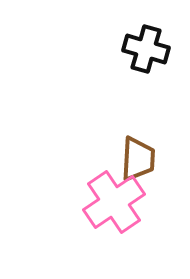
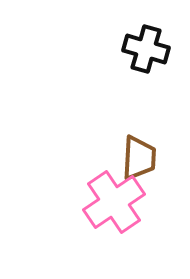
brown trapezoid: moved 1 px right, 1 px up
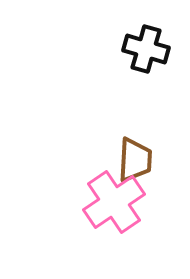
brown trapezoid: moved 4 px left, 2 px down
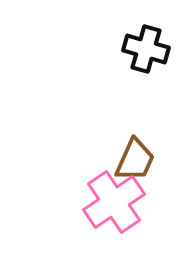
brown trapezoid: rotated 21 degrees clockwise
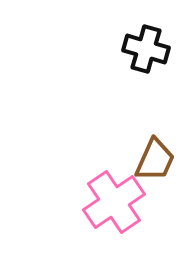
brown trapezoid: moved 20 px right
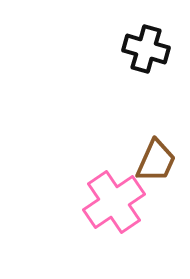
brown trapezoid: moved 1 px right, 1 px down
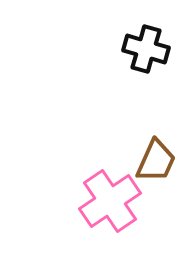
pink cross: moved 4 px left, 1 px up
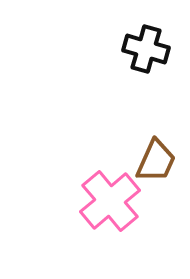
pink cross: rotated 6 degrees counterclockwise
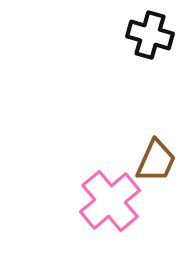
black cross: moved 4 px right, 14 px up
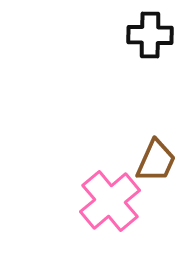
black cross: rotated 15 degrees counterclockwise
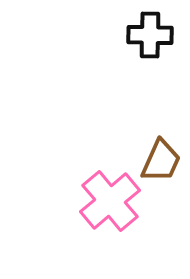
brown trapezoid: moved 5 px right
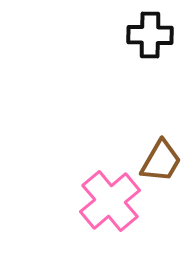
brown trapezoid: rotated 6 degrees clockwise
